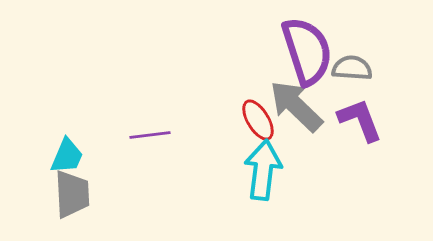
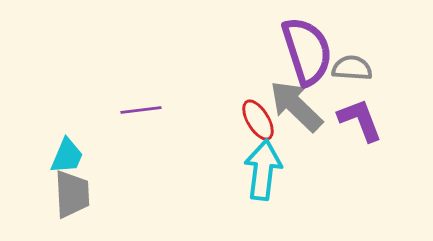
purple line: moved 9 px left, 25 px up
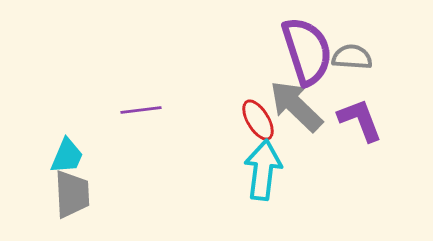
gray semicircle: moved 11 px up
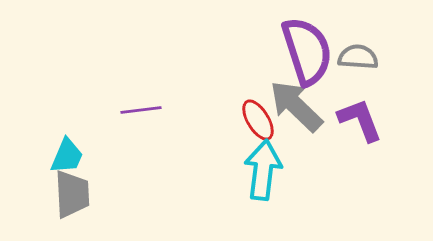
gray semicircle: moved 6 px right
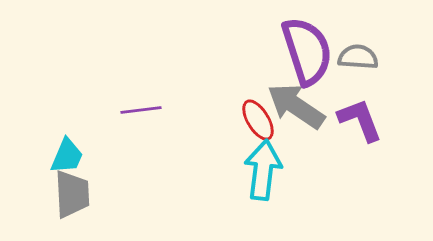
gray arrow: rotated 10 degrees counterclockwise
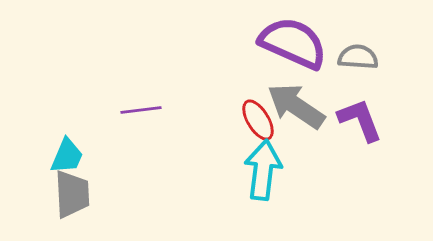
purple semicircle: moved 14 px left, 8 px up; rotated 48 degrees counterclockwise
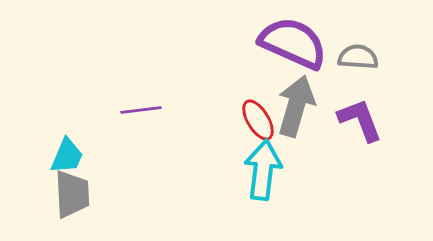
gray arrow: rotated 72 degrees clockwise
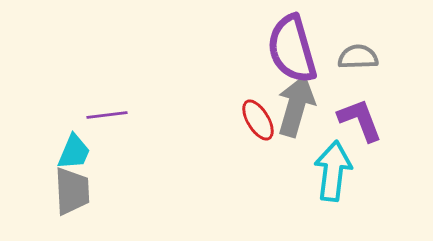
purple semicircle: moved 1 px left, 6 px down; rotated 130 degrees counterclockwise
gray semicircle: rotated 6 degrees counterclockwise
purple line: moved 34 px left, 5 px down
cyan trapezoid: moved 7 px right, 4 px up
cyan arrow: moved 70 px right, 1 px down
gray trapezoid: moved 3 px up
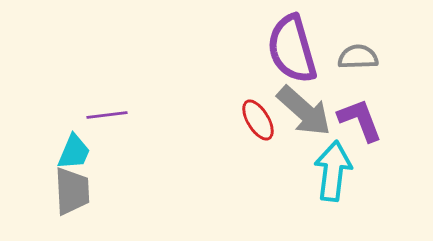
gray arrow: moved 8 px right, 5 px down; rotated 116 degrees clockwise
